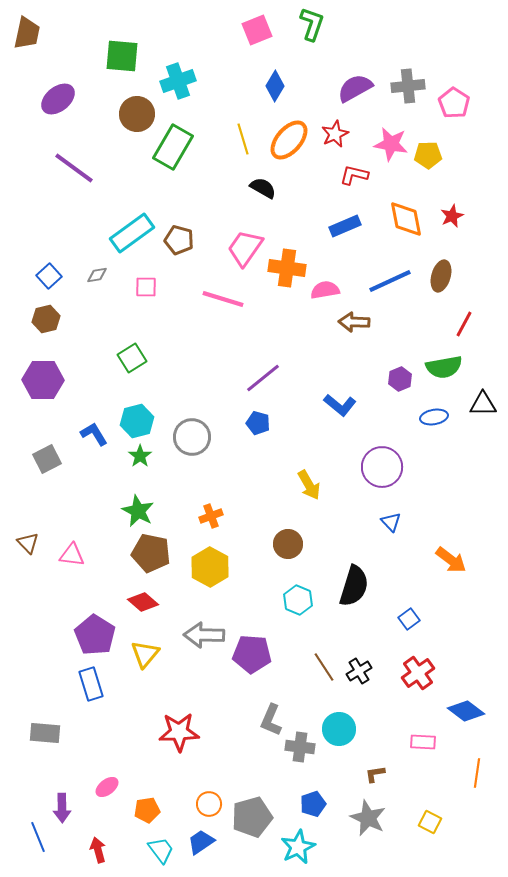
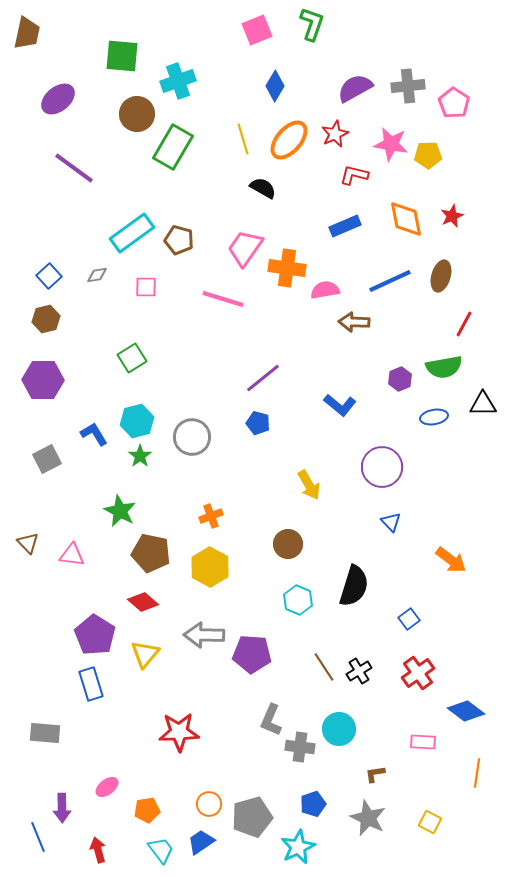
green star at (138, 511): moved 18 px left
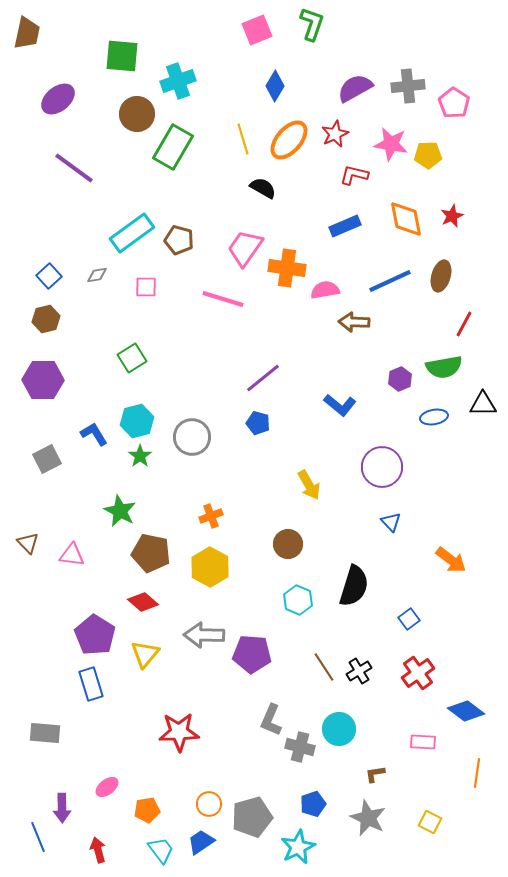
gray cross at (300, 747): rotated 8 degrees clockwise
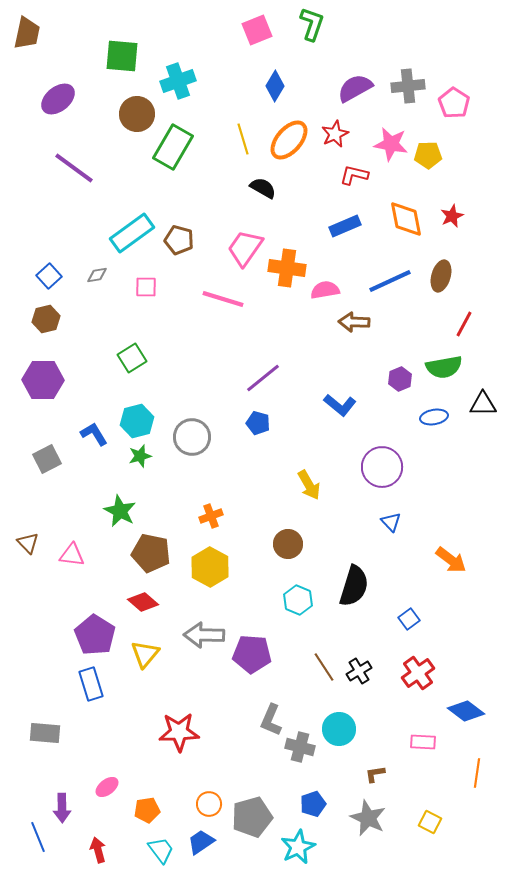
green star at (140, 456): rotated 20 degrees clockwise
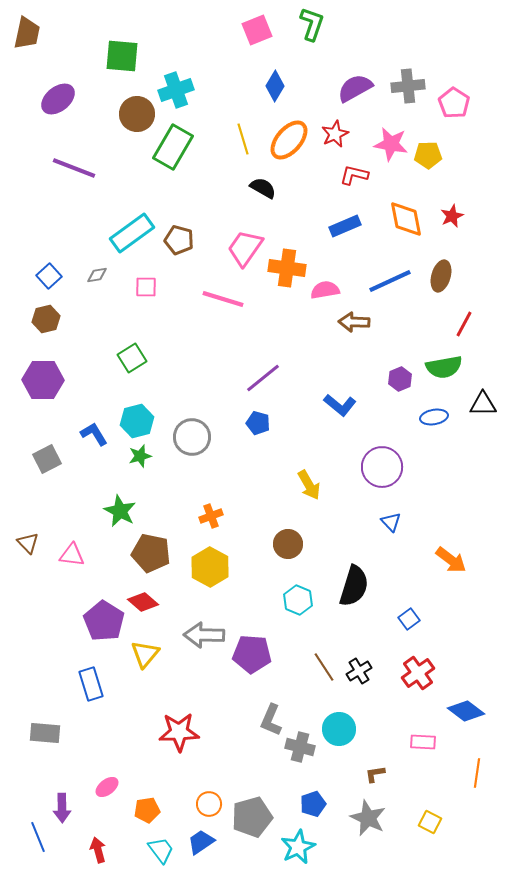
cyan cross at (178, 81): moved 2 px left, 9 px down
purple line at (74, 168): rotated 15 degrees counterclockwise
purple pentagon at (95, 635): moved 9 px right, 14 px up
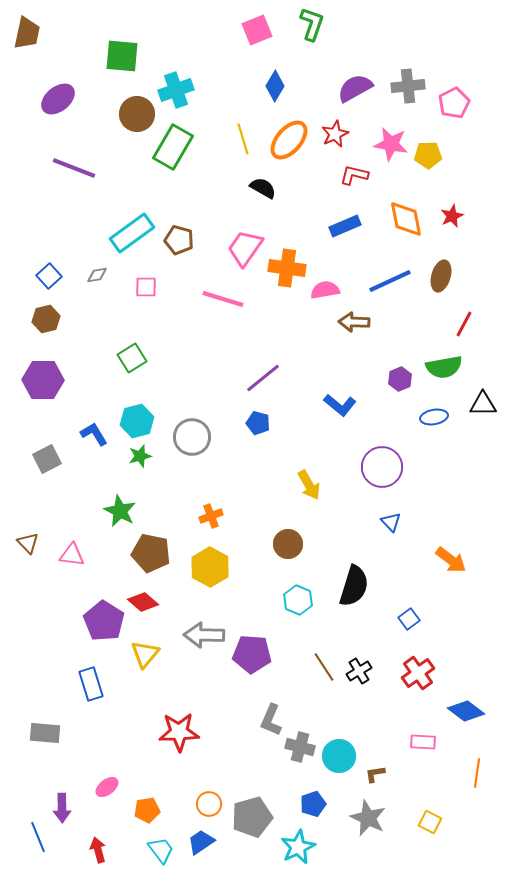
pink pentagon at (454, 103): rotated 12 degrees clockwise
cyan circle at (339, 729): moved 27 px down
